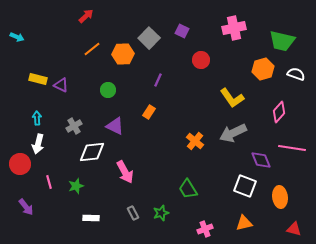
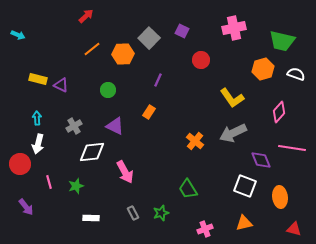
cyan arrow at (17, 37): moved 1 px right, 2 px up
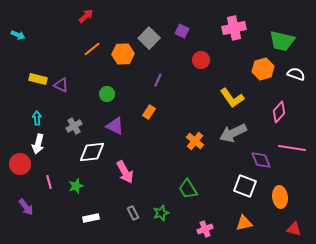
green circle at (108, 90): moved 1 px left, 4 px down
white rectangle at (91, 218): rotated 14 degrees counterclockwise
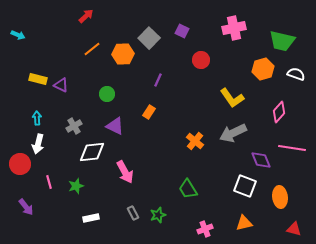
green star at (161, 213): moved 3 px left, 2 px down
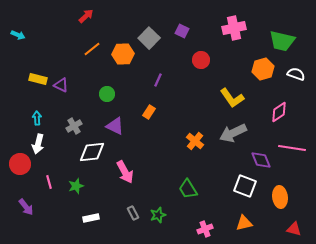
pink diamond at (279, 112): rotated 15 degrees clockwise
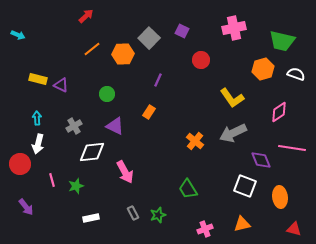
pink line at (49, 182): moved 3 px right, 2 px up
orange triangle at (244, 223): moved 2 px left, 1 px down
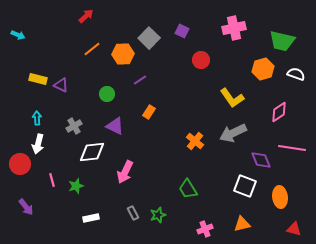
purple line at (158, 80): moved 18 px left; rotated 32 degrees clockwise
pink arrow at (125, 172): rotated 55 degrees clockwise
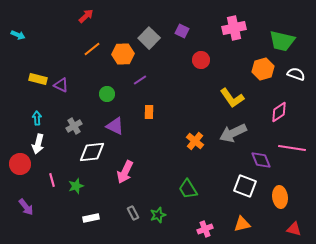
orange rectangle at (149, 112): rotated 32 degrees counterclockwise
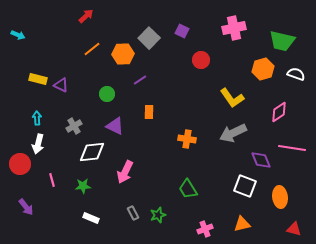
orange cross at (195, 141): moved 8 px left, 2 px up; rotated 30 degrees counterclockwise
green star at (76, 186): moved 7 px right; rotated 14 degrees clockwise
white rectangle at (91, 218): rotated 35 degrees clockwise
